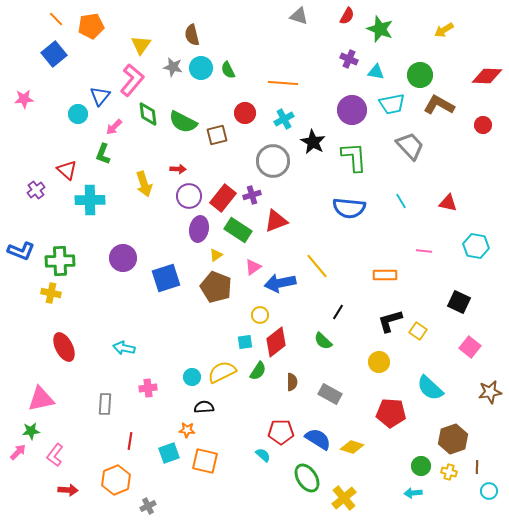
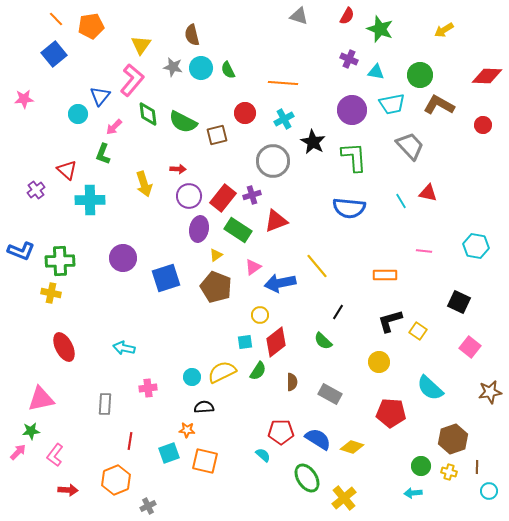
red triangle at (448, 203): moved 20 px left, 10 px up
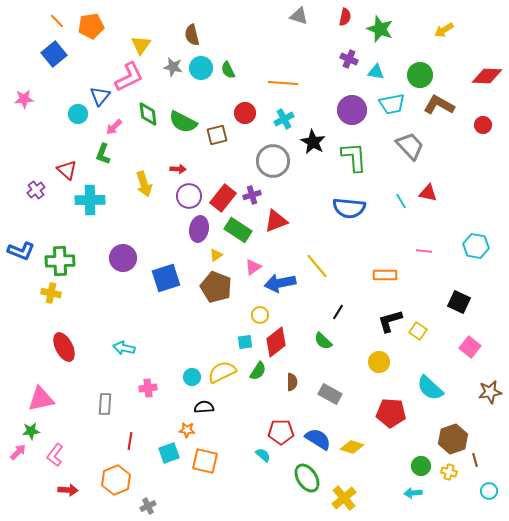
red semicircle at (347, 16): moved 2 px left, 1 px down; rotated 18 degrees counterclockwise
orange line at (56, 19): moved 1 px right, 2 px down
pink L-shape at (132, 80): moved 3 px left, 3 px up; rotated 24 degrees clockwise
brown line at (477, 467): moved 2 px left, 7 px up; rotated 16 degrees counterclockwise
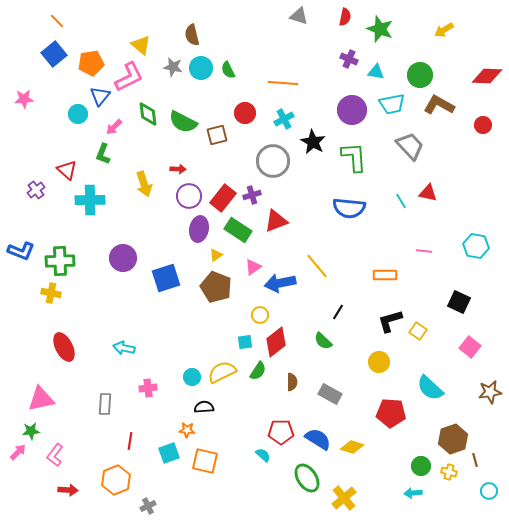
orange pentagon at (91, 26): moved 37 px down
yellow triangle at (141, 45): rotated 25 degrees counterclockwise
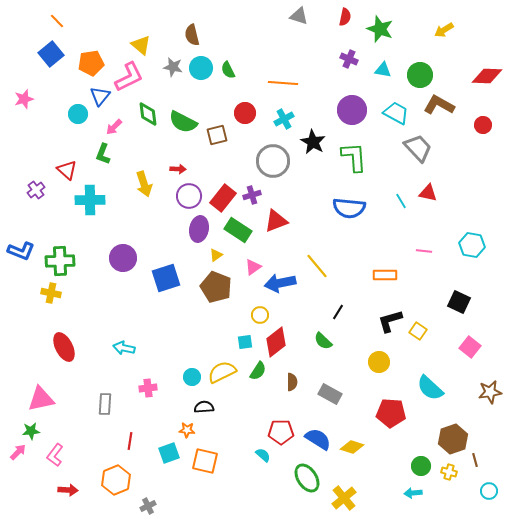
blue square at (54, 54): moved 3 px left
cyan triangle at (376, 72): moved 7 px right, 2 px up
pink star at (24, 99): rotated 12 degrees counterclockwise
cyan trapezoid at (392, 104): moved 4 px right, 9 px down; rotated 140 degrees counterclockwise
gray trapezoid at (410, 146): moved 8 px right, 2 px down
cyan hexagon at (476, 246): moved 4 px left, 1 px up
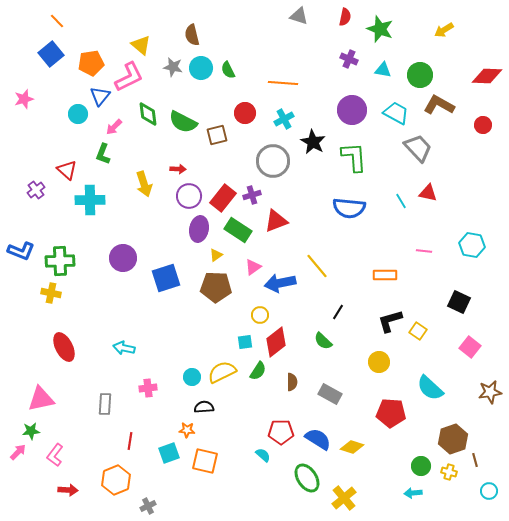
brown pentagon at (216, 287): rotated 20 degrees counterclockwise
